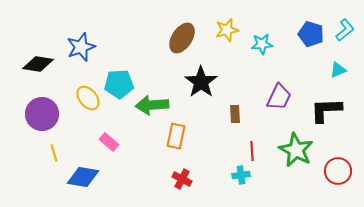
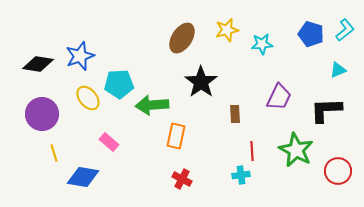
blue star: moved 1 px left, 9 px down
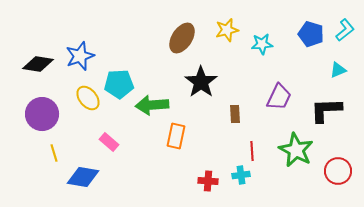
red cross: moved 26 px right, 2 px down; rotated 24 degrees counterclockwise
